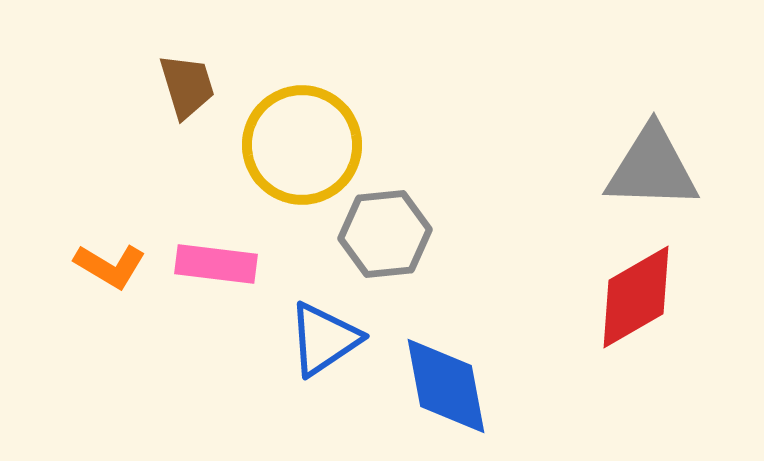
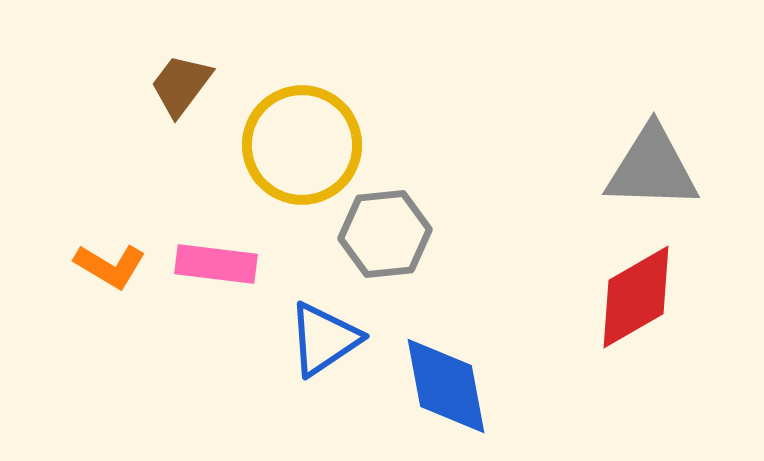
brown trapezoid: moved 6 px left, 1 px up; rotated 126 degrees counterclockwise
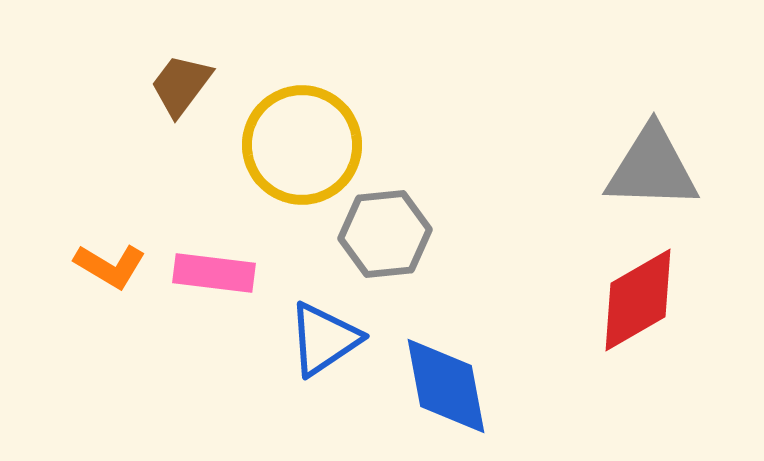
pink rectangle: moved 2 px left, 9 px down
red diamond: moved 2 px right, 3 px down
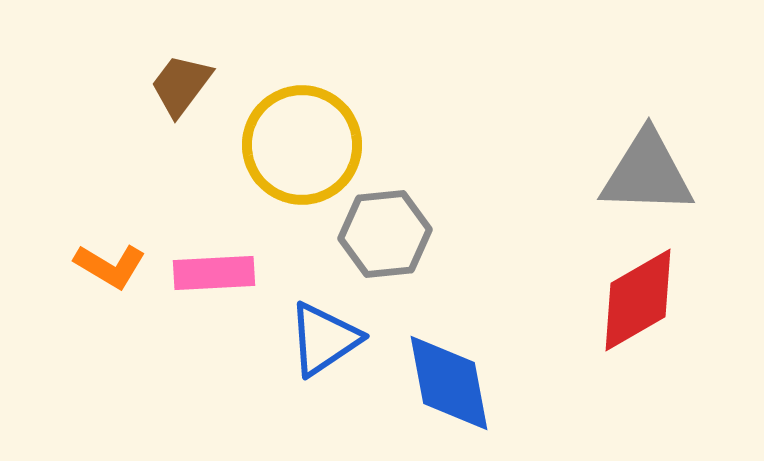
gray triangle: moved 5 px left, 5 px down
pink rectangle: rotated 10 degrees counterclockwise
blue diamond: moved 3 px right, 3 px up
